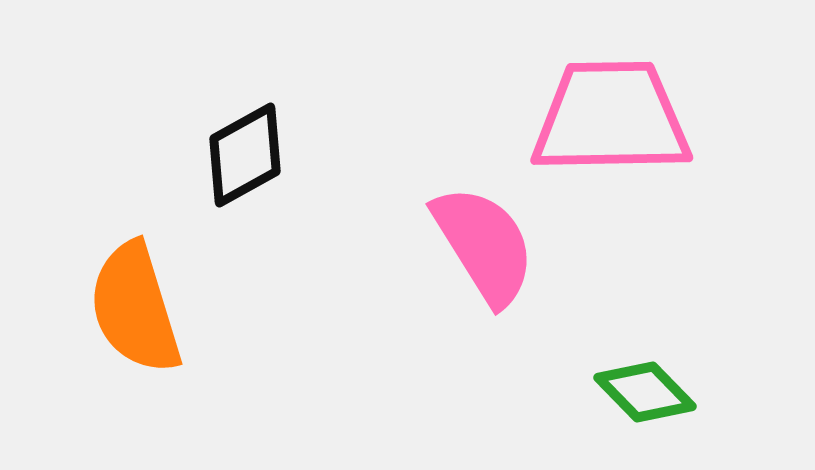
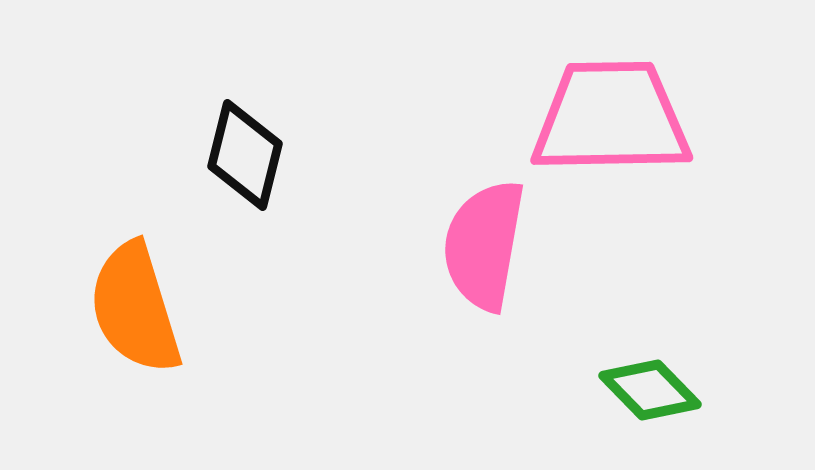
black diamond: rotated 47 degrees counterclockwise
pink semicircle: rotated 138 degrees counterclockwise
green diamond: moved 5 px right, 2 px up
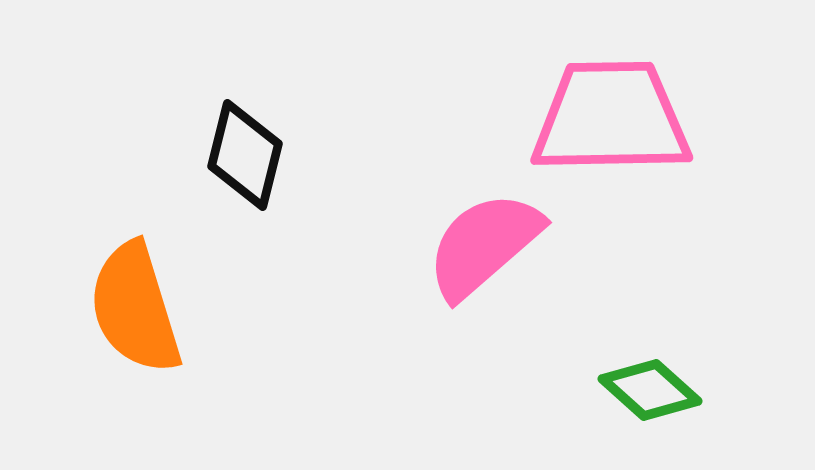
pink semicircle: rotated 39 degrees clockwise
green diamond: rotated 4 degrees counterclockwise
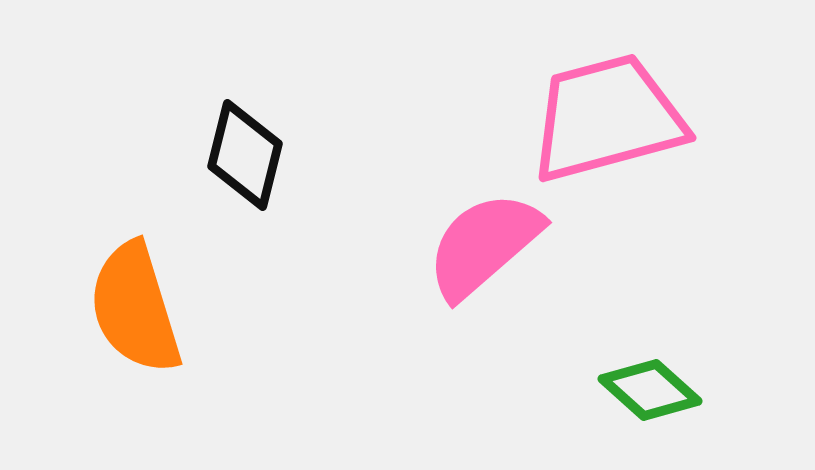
pink trapezoid: moved 4 px left; rotated 14 degrees counterclockwise
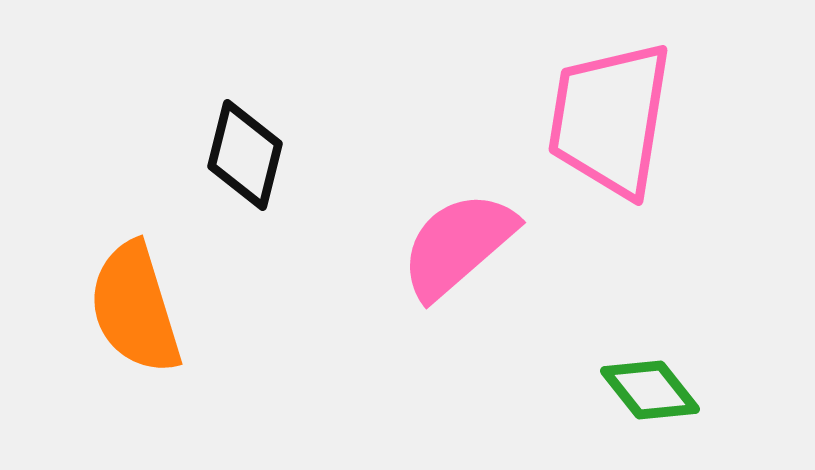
pink trapezoid: moved 3 px right, 1 px down; rotated 66 degrees counterclockwise
pink semicircle: moved 26 px left
green diamond: rotated 10 degrees clockwise
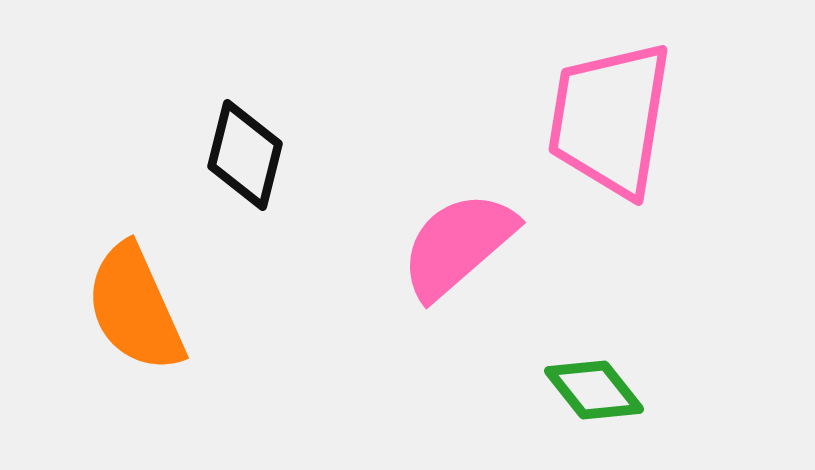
orange semicircle: rotated 7 degrees counterclockwise
green diamond: moved 56 px left
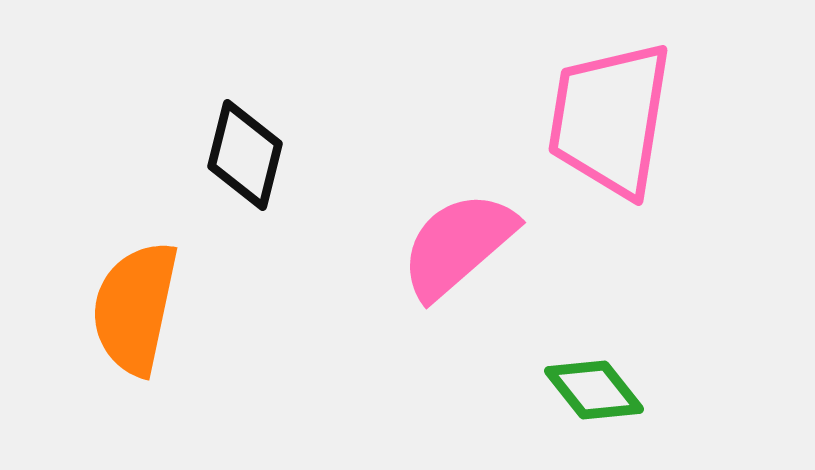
orange semicircle: rotated 36 degrees clockwise
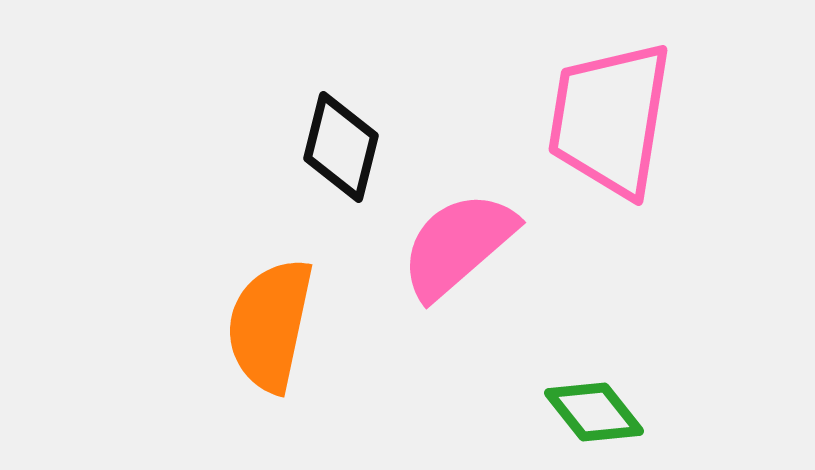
black diamond: moved 96 px right, 8 px up
orange semicircle: moved 135 px right, 17 px down
green diamond: moved 22 px down
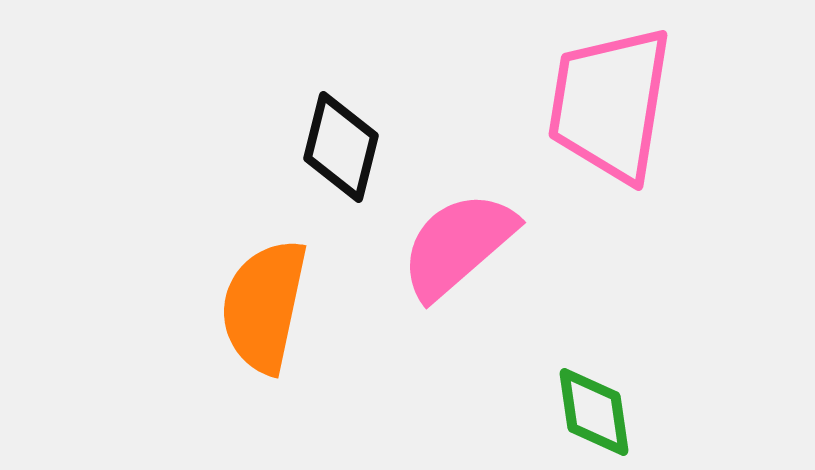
pink trapezoid: moved 15 px up
orange semicircle: moved 6 px left, 19 px up
green diamond: rotated 30 degrees clockwise
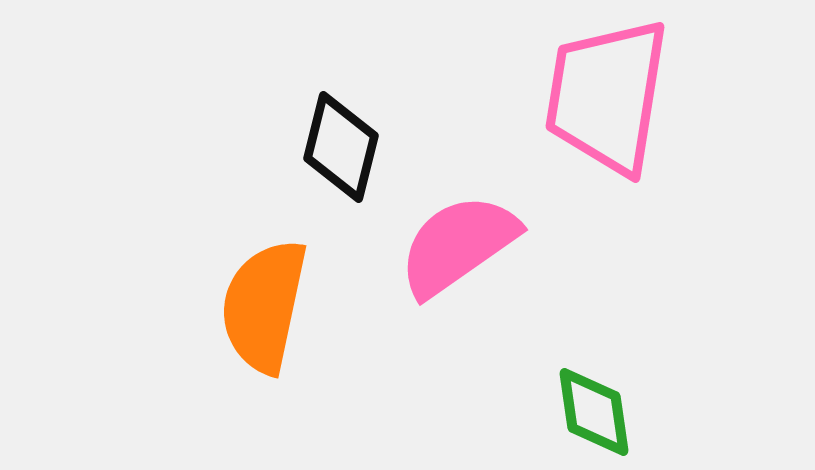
pink trapezoid: moved 3 px left, 8 px up
pink semicircle: rotated 6 degrees clockwise
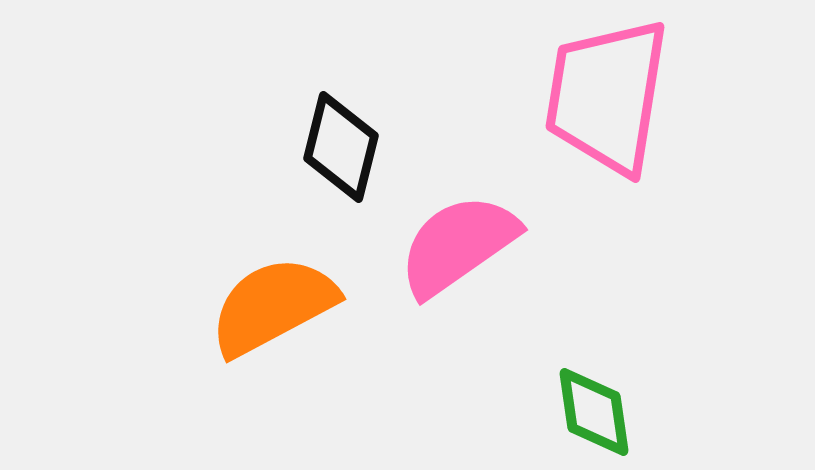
orange semicircle: moved 9 px right; rotated 50 degrees clockwise
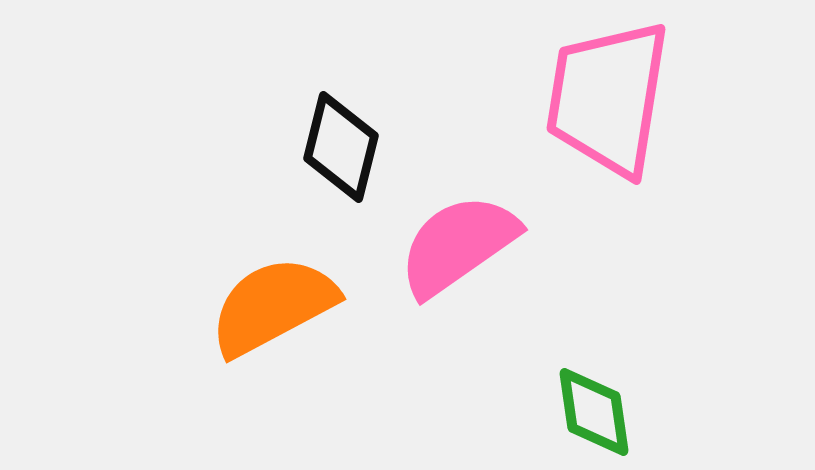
pink trapezoid: moved 1 px right, 2 px down
